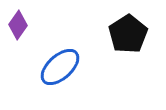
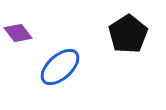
purple diamond: moved 8 px down; rotated 72 degrees counterclockwise
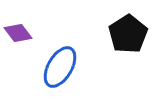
blue ellipse: rotated 18 degrees counterclockwise
